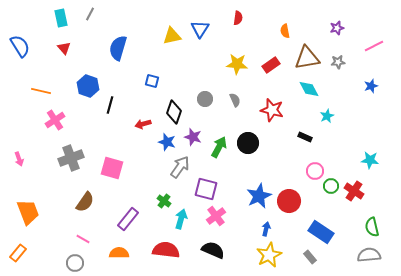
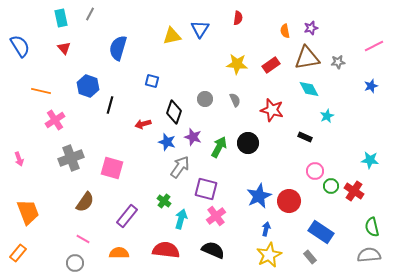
purple star at (337, 28): moved 26 px left
purple rectangle at (128, 219): moved 1 px left, 3 px up
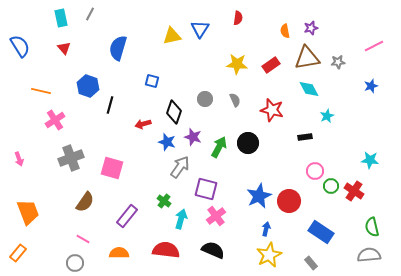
black rectangle at (305, 137): rotated 32 degrees counterclockwise
gray rectangle at (310, 257): moved 1 px right, 6 px down
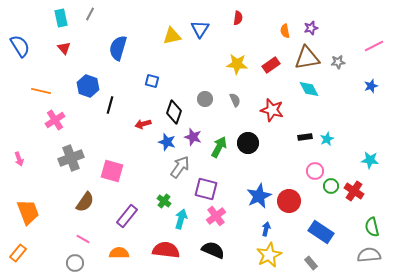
cyan star at (327, 116): moved 23 px down
pink square at (112, 168): moved 3 px down
